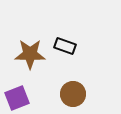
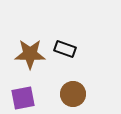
black rectangle: moved 3 px down
purple square: moved 6 px right; rotated 10 degrees clockwise
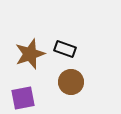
brown star: rotated 20 degrees counterclockwise
brown circle: moved 2 px left, 12 px up
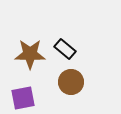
black rectangle: rotated 20 degrees clockwise
brown star: rotated 20 degrees clockwise
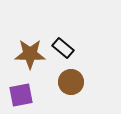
black rectangle: moved 2 px left, 1 px up
purple square: moved 2 px left, 3 px up
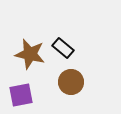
brown star: rotated 12 degrees clockwise
